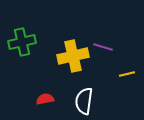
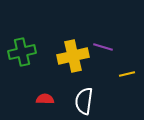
green cross: moved 10 px down
red semicircle: rotated 12 degrees clockwise
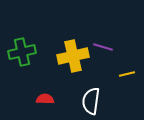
white semicircle: moved 7 px right
